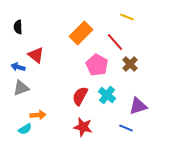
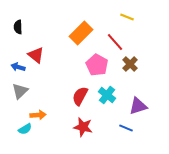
gray triangle: moved 1 px left, 3 px down; rotated 24 degrees counterclockwise
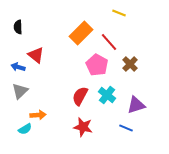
yellow line: moved 8 px left, 4 px up
red line: moved 6 px left
purple triangle: moved 2 px left, 1 px up
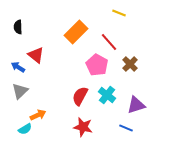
orange rectangle: moved 5 px left, 1 px up
blue arrow: rotated 16 degrees clockwise
orange arrow: rotated 21 degrees counterclockwise
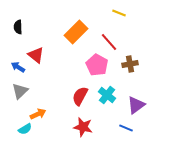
brown cross: rotated 35 degrees clockwise
purple triangle: rotated 18 degrees counterclockwise
orange arrow: moved 1 px up
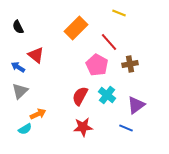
black semicircle: rotated 24 degrees counterclockwise
orange rectangle: moved 4 px up
red star: rotated 18 degrees counterclockwise
